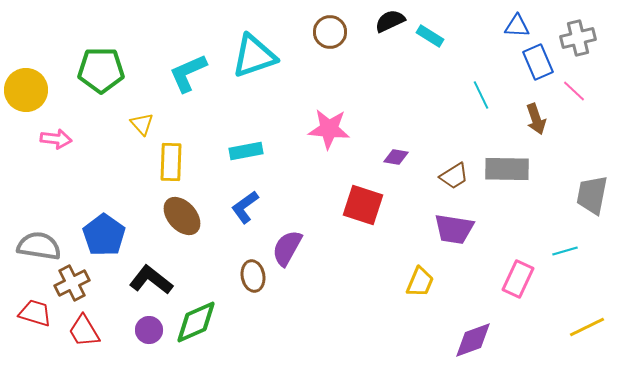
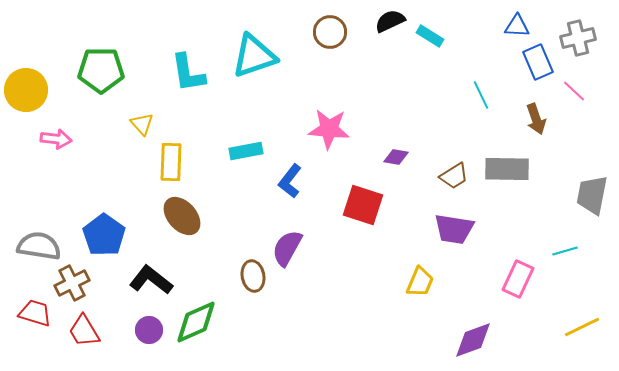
cyan L-shape at (188, 73): rotated 75 degrees counterclockwise
blue L-shape at (245, 207): moved 45 px right, 26 px up; rotated 16 degrees counterclockwise
yellow line at (587, 327): moved 5 px left
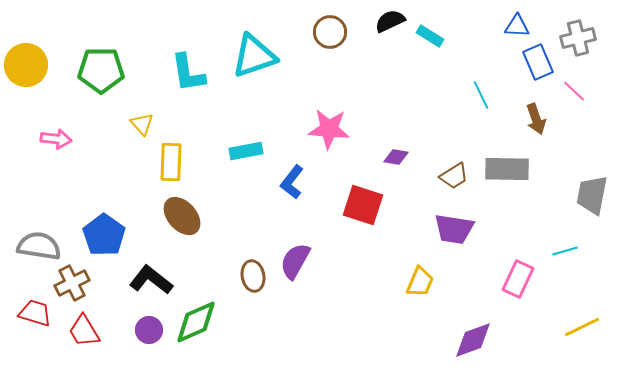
yellow circle at (26, 90): moved 25 px up
blue L-shape at (290, 181): moved 2 px right, 1 px down
purple semicircle at (287, 248): moved 8 px right, 13 px down
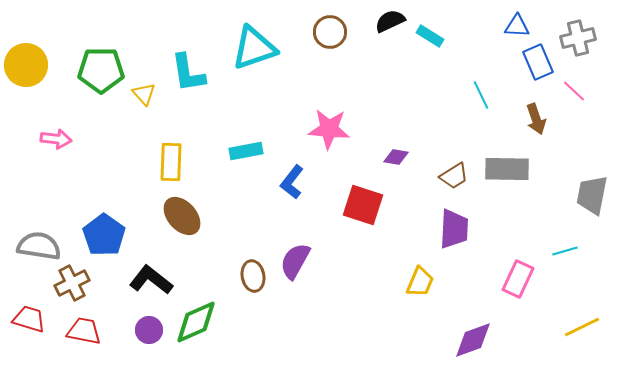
cyan triangle at (254, 56): moved 8 px up
yellow triangle at (142, 124): moved 2 px right, 30 px up
purple trapezoid at (454, 229): rotated 96 degrees counterclockwise
red trapezoid at (35, 313): moved 6 px left, 6 px down
red trapezoid at (84, 331): rotated 132 degrees clockwise
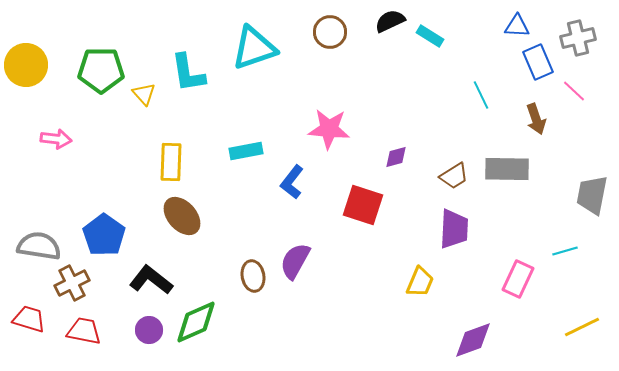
purple diamond at (396, 157): rotated 25 degrees counterclockwise
